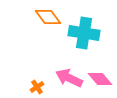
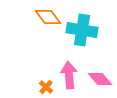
cyan cross: moved 2 px left, 3 px up
pink arrow: moved 3 px up; rotated 60 degrees clockwise
orange cross: moved 9 px right; rotated 16 degrees counterclockwise
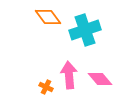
cyan cross: moved 3 px right; rotated 28 degrees counterclockwise
orange cross: rotated 16 degrees counterclockwise
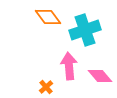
pink arrow: moved 9 px up
pink diamond: moved 3 px up
orange cross: rotated 24 degrees clockwise
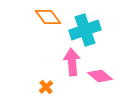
pink arrow: moved 3 px right, 4 px up
pink diamond: rotated 10 degrees counterclockwise
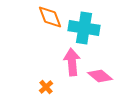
orange diamond: moved 2 px right; rotated 16 degrees clockwise
cyan cross: moved 1 px left, 2 px up; rotated 28 degrees clockwise
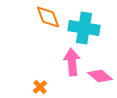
orange diamond: moved 2 px left
orange cross: moved 6 px left
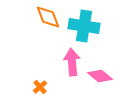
cyan cross: moved 2 px up
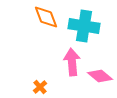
orange diamond: moved 2 px left
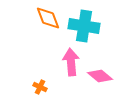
orange diamond: moved 2 px right, 1 px down
pink arrow: moved 1 px left
orange cross: rotated 24 degrees counterclockwise
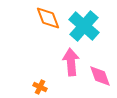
cyan cross: rotated 32 degrees clockwise
pink diamond: rotated 30 degrees clockwise
